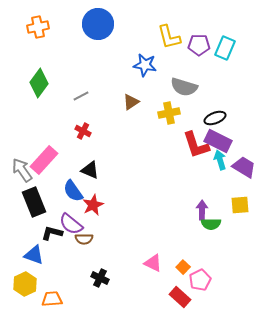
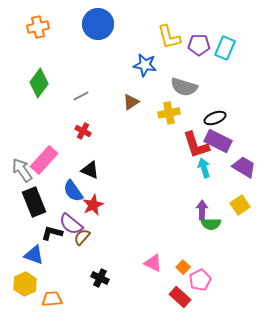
cyan arrow: moved 16 px left, 8 px down
yellow square: rotated 30 degrees counterclockwise
brown semicircle: moved 2 px left, 2 px up; rotated 132 degrees clockwise
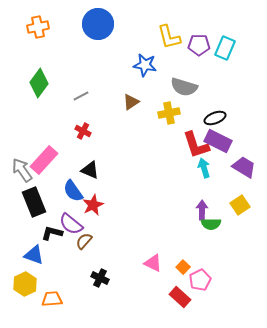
brown semicircle: moved 2 px right, 4 px down
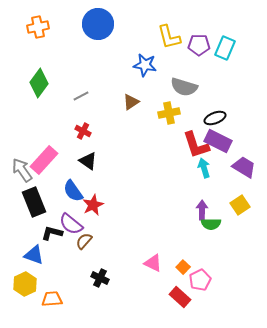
black triangle: moved 2 px left, 9 px up; rotated 12 degrees clockwise
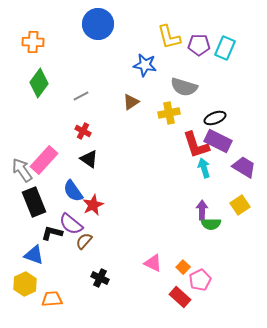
orange cross: moved 5 px left, 15 px down; rotated 15 degrees clockwise
black triangle: moved 1 px right, 2 px up
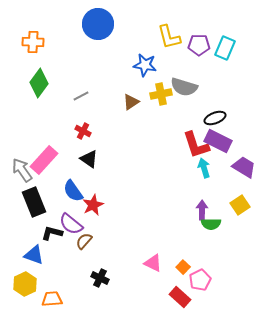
yellow cross: moved 8 px left, 19 px up
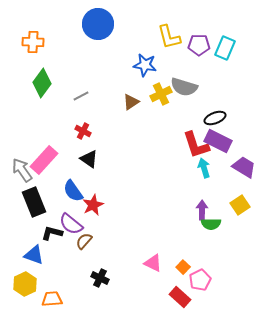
green diamond: moved 3 px right
yellow cross: rotated 15 degrees counterclockwise
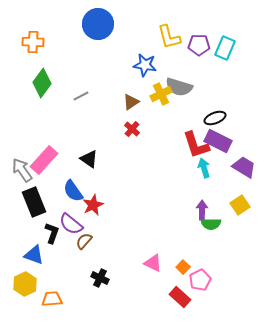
gray semicircle: moved 5 px left
red cross: moved 49 px right, 2 px up; rotated 14 degrees clockwise
black L-shape: rotated 95 degrees clockwise
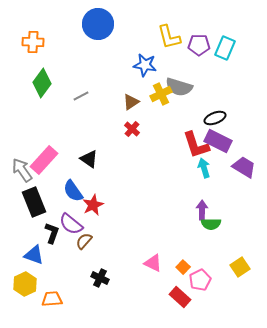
yellow square: moved 62 px down
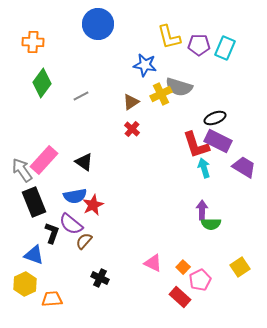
black triangle: moved 5 px left, 3 px down
blue semicircle: moved 2 px right, 5 px down; rotated 65 degrees counterclockwise
